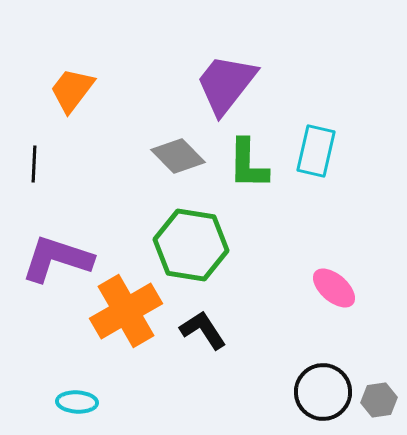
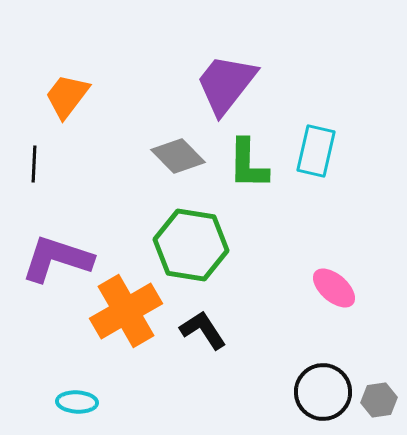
orange trapezoid: moved 5 px left, 6 px down
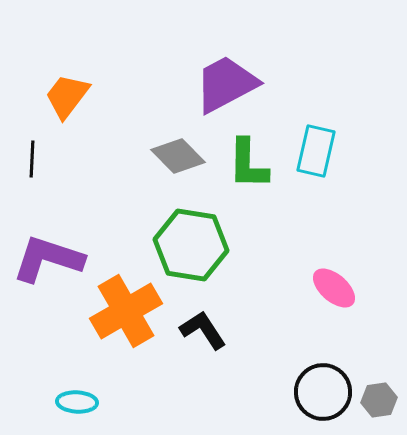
purple trapezoid: rotated 24 degrees clockwise
black line: moved 2 px left, 5 px up
purple L-shape: moved 9 px left
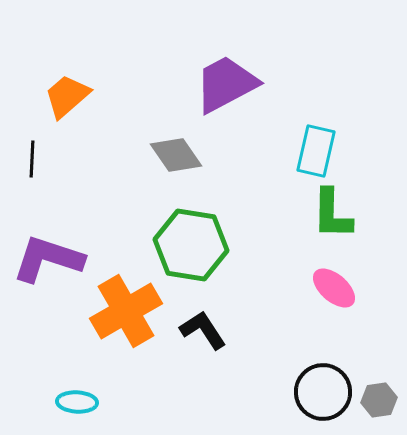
orange trapezoid: rotated 12 degrees clockwise
gray diamond: moved 2 px left, 1 px up; rotated 10 degrees clockwise
green L-shape: moved 84 px right, 50 px down
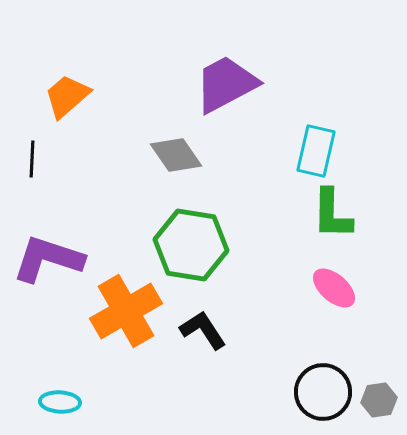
cyan ellipse: moved 17 px left
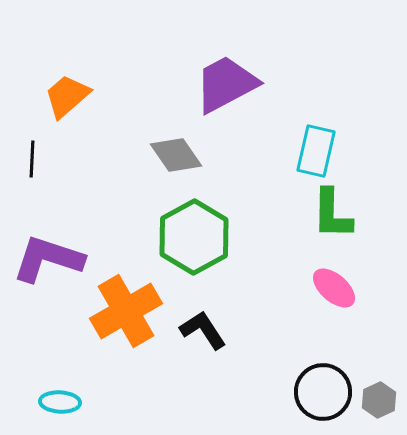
green hexagon: moved 3 px right, 8 px up; rotated 22 degrees clockwise
gray hexagon: rotated 16 degrees counterclockwise
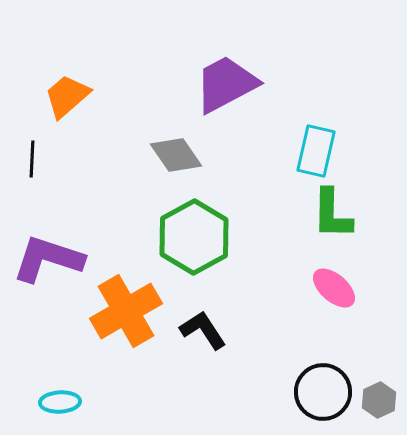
cyan ellipse: rotated 6 degrees counterclockwise
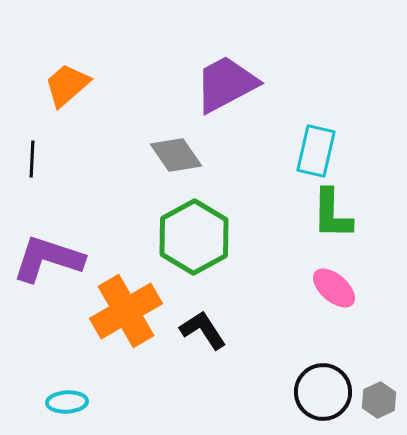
orange trapezoid: moved 11 px up
cyan ellipse: moved 7 px right
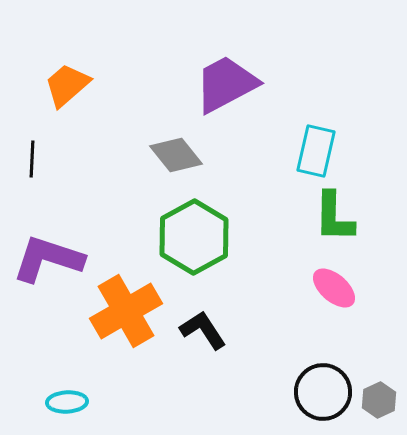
gray diamond: rotated 4 degrees counterclockwise
green L-shape: moved 2 px right, 3 px down
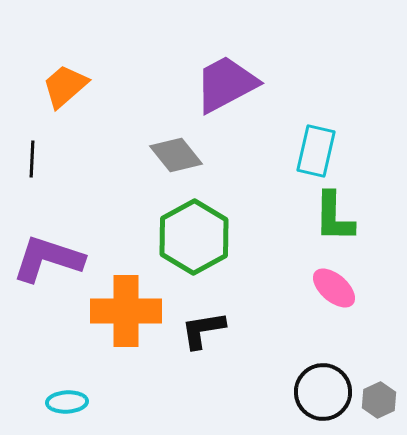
orange trapezoid: moved 2 px left, 1 px down
orange cross: rotated 30 degrees clockwise
black L-shape: rotated 66 degrees counterclockwise
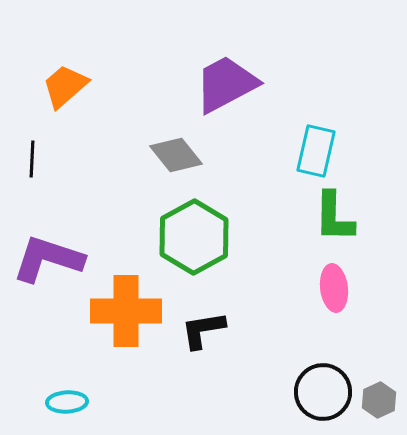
pink ellipse: rotated 42 degrees clockwise
